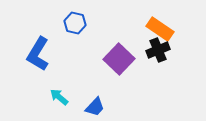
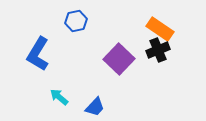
blue hexagon: moved 1 px right, 2 px up; rotated 25 degrees counterclockwise
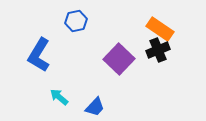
blue L-shape: moved 1 px right, 1 px down
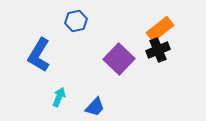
orange rectangle: rotated 72 degrees counterclockwise
cyan arrow: rotated 72 degrees clockwise
